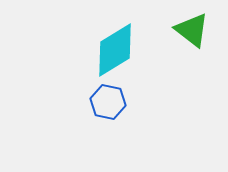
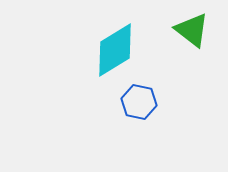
blue hexagon: moved 31 px right
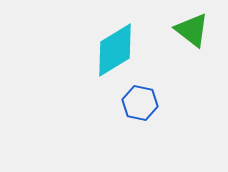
blue hexagon: moved 1 px right, 1 px down
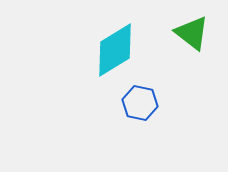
green triangle: moved 3 px down
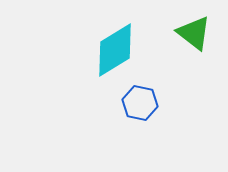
green triangle: moved 2 px right
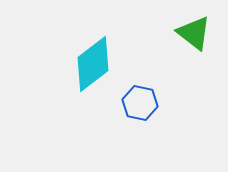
cyan diamond: moved 22 px left, 14 px down; rotated 6 degrees counterclockwise
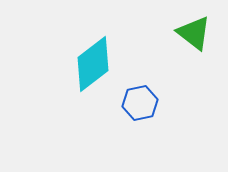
blue hexagon: rotated 24 degrees counterclockwise
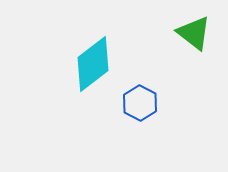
blue hexagon: rotated 20 degrees counterclockwise
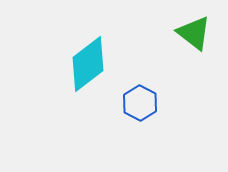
cyan diamond: moved 5 px left
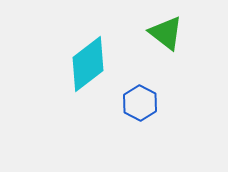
green triangle: moved 28 px left
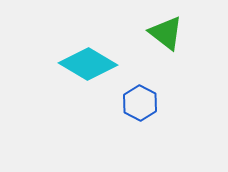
cyan diamond: rotated 68 degrees clockwise
